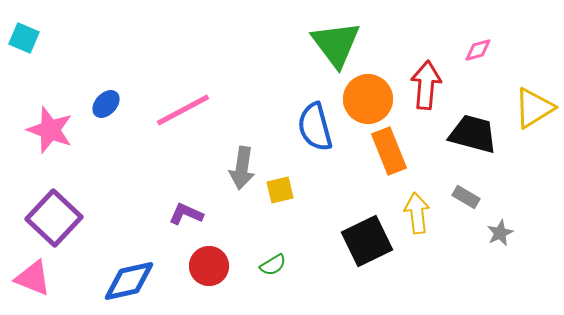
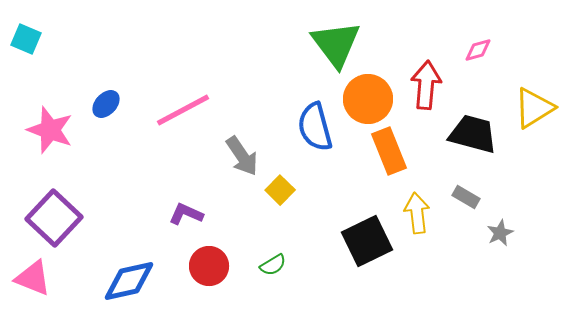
cyan square: moved 2 px right, 1 px down
gray arrow: moved 12 px up; rotated 42 degrees counterclockwise
yellow square: rotated 32 degrees counterclockwise
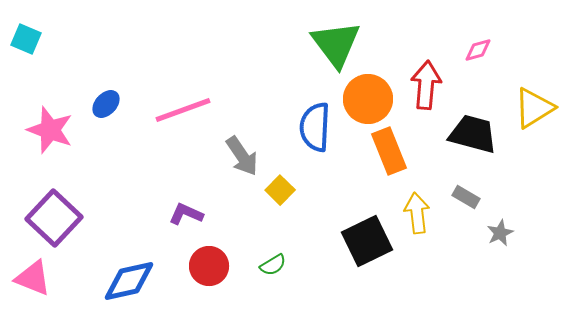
pink line: rotated 8 degrees clockwise
blue semicircle: rotated 18 degrees clockwise
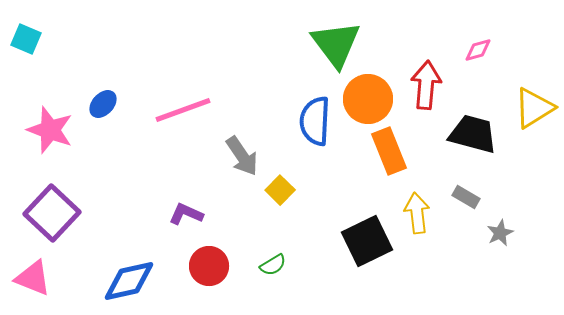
blue ellipse: moved 3 px left
blue semicircle: moved 6 px up
purple square: moved 2 px left, 5 px up
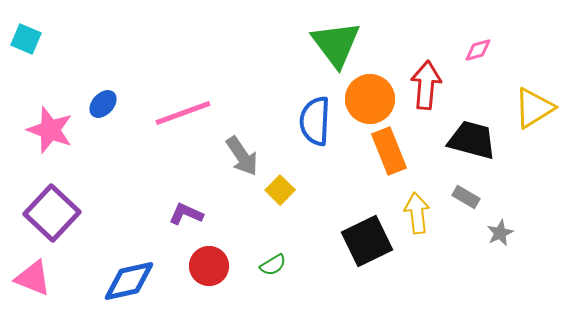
orange circle: moved 2 px right
pink line: moved 3 px down
black trapezoid: moved 1 px left, 6 px down
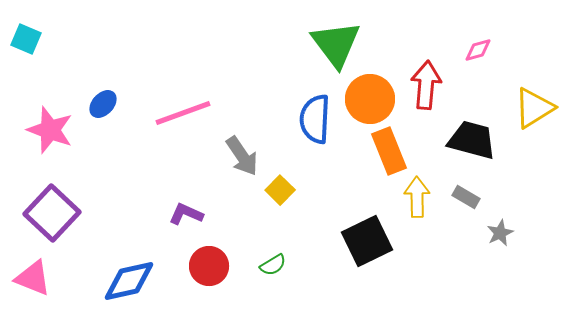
blue semicircle: moved 2 px up
yellow arrow: moved 16 px up; rotated 6 degrees clockwise
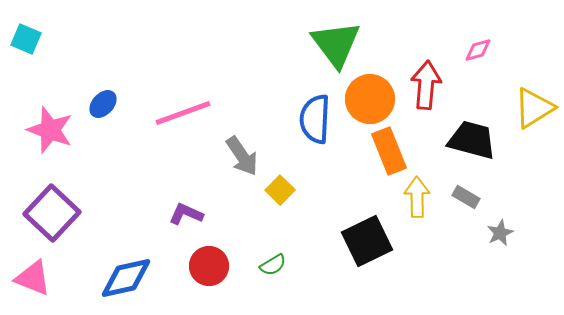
blue diamond: moved 3 px left, 3 px up
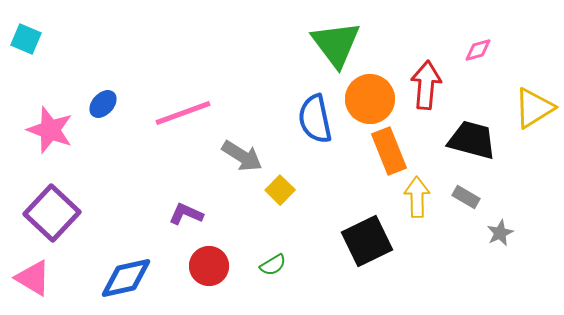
blue semicircle: rotated 15 degrees counterclockwise
gray arrow: rotated 24 degrees counterclockwise
pink triangle: rotated 9 degrees clockwise
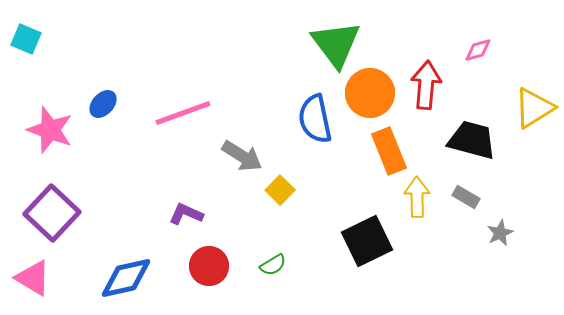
orange circle: moved 6 px up
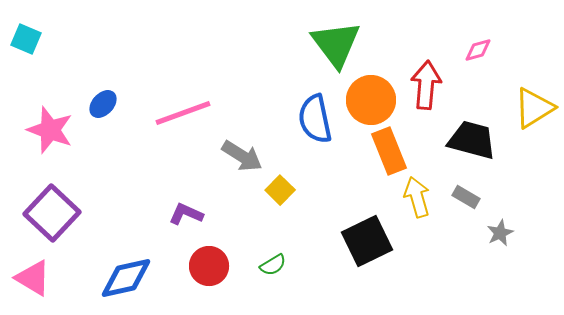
orange circle: moved 1 px right, 7 px down
yellow arrow: rotated 15 degrees counterclockwise
